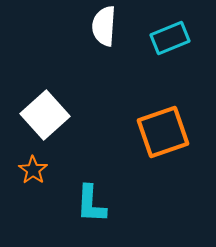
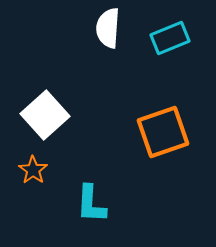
white semicircle: moved 4 px right, 2 px down
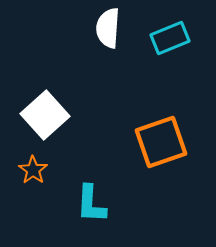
orange square: moved 2 px left, 10 px down
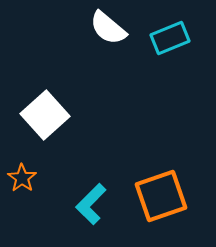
white semicircle: rotated 54 degrees counterclockwise
orange square: moved 54 px down
orange star: moved 11 px left, 8 px down
cyan L-shape: rotated 42 degrees clockwise
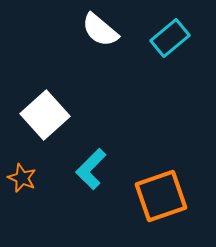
white semicircle: moved 8 px left, 2 px down
cyan rectangle: rotated 18 degrees counterclockwise
orange star: rotated 12 degrees counterclockwise
cyan L-shape: moved 35 px up
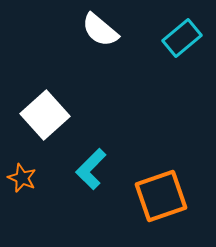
cyan rectangle: moved 12 px right
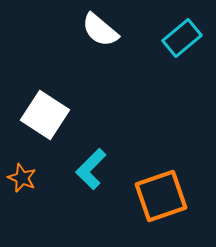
white square: rotated 15 degrees counterclockwise
